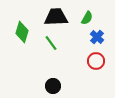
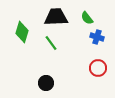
green semicircle: rotated 112 degrees clockwise
blue cross: rotated 24 degrees counterclockwise
red circle: moved 2 px right, 7 px down
black circle: moved 7 px left, 3 px up
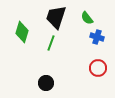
black trapezoid: rotated 70 degrees counterclockwise
green line: rotated 56 degrees clockwise
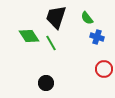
green diamond: moved 7 px right, 4 px down; rotated 50 degrees counterclockwise
green line: rotated 49 degrees counterclockwise
red circle: moved 6 px right, 1 px down
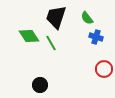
blue cross: moved 1 px left
black circle: moved 6 px left, 2 px down
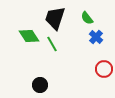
black trapezoid: moved 1 px left, 1 px down
blue cross: rotated 24 degrees clockwise
green line: moved 1 px right, 1 px down
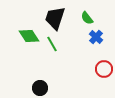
black circle: moved 3 px down
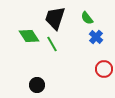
black circle: moved 3 px left, 3 px up
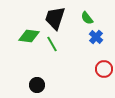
green diamond: rotated 50 degrees counterclockwise
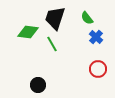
green diamond: moved 1 px left, 4 px up
red circle: moved 6 px left
black circle: moved 1 px right
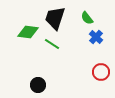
green line: rotated 28 degrees counterclockwise
red circle: moved 3 px right, 3 px down
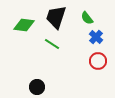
black trapezoid: moved 1 px right, 1 px up
green diamond: moved 4 px left, 7 px up
red circle: moved 3 px left, 11 px up
black circle: moved 1 px left, 2 px down
